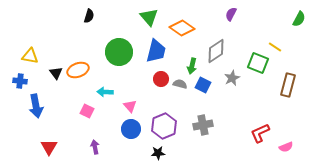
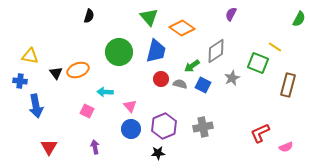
green arrow: rotated 42 degrees clockwise
gray cross: moved 2 px down
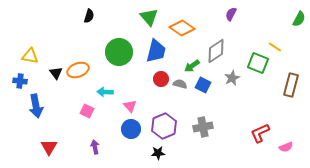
brown rectangle: moved 3 px right
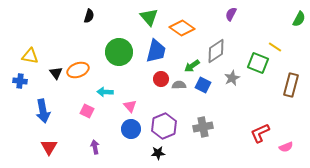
gray semicircle: moved 1 px left, 1 px down; rotated 16 degrees counterclockwise
blue arrow: moved 7 px right, 5 px down
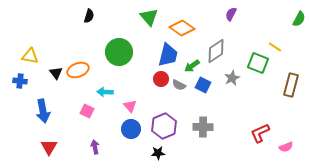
blue trapezoid: moved 12 px right, 4 px down
gray semicircle: rotated 152 degrees counterclockwise
gray cross: rotated 12 degrees clockwise
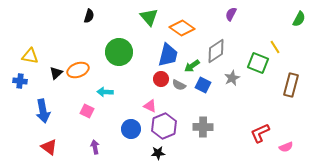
yellow line: rotated 24 degrees clockwise
black triangle: rotated 24 degrees clockwise
pink triangle: moved 20 px right; rotated 24 degrees counterclockwise
red triangle: rotated 24 degrees counterclockwise
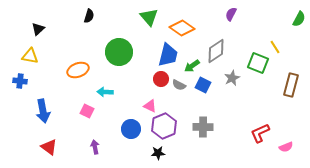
black triangle: moved 18 px left, 44 px up
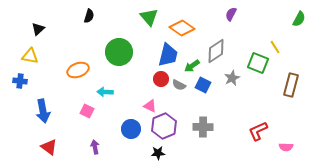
red L-shape: moved 2 px left, 2 px up
pink semicircle: rotated 24 degrees clockwise
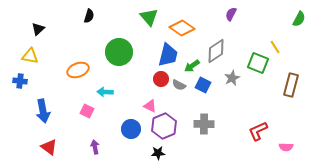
gray cross: moved 1 px right, 3 px up
